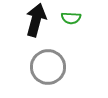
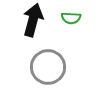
black arrow: moved 3 px left
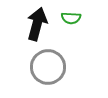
black arrow: moved 4 px right, 4 px down
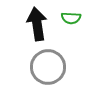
black arrow: rotated 24 degrees counterclockwise
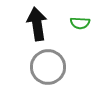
green semicircle: moved 9 px right, 5 px down
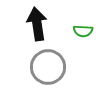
green semicircle: moved 3 px right, 8 px down
